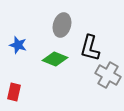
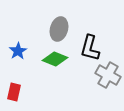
gray ellipse: moved 3 px left, 4 px down
blue star: moved 6 px down; rotated 24 degrees clockwise
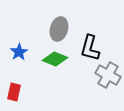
blue star: moved 1 px right, 1 px down
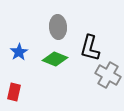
gray ellipse: moved 1 px left, 2 px up; rotated 20 degrees counterclockwise
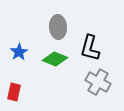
gray cross: moved 10 px left, 7 px down
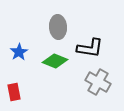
black L-shape: rotated 96 degrees counterclockwise
green diamond: moved 2 px down
red rectangle: rotated 24 degrees counterclockwise
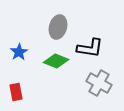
gray ellipse: rotated 20 degrees clockwise
green diamond: moved 1 px right
gray cross: moved 1 px right, 1 px down
red rectangle: moved 2 px right
